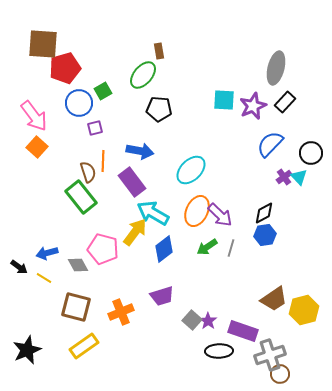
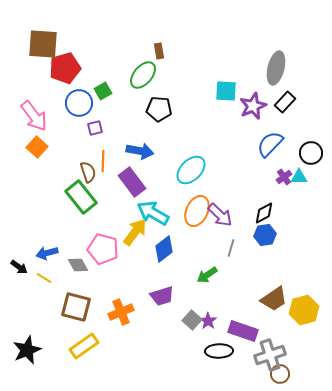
cyan square at (224, 100): moved 2 px right, 9 px up
cyan triangle at (299, 177): rotated 48 degrees counterclockwise
green arrow at (207, 247): moved 28 px down
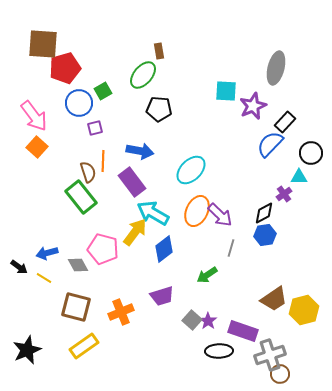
black rectangle at (285, 102): moved 20 px down
purple cross at (284, 177): moved 17 px down
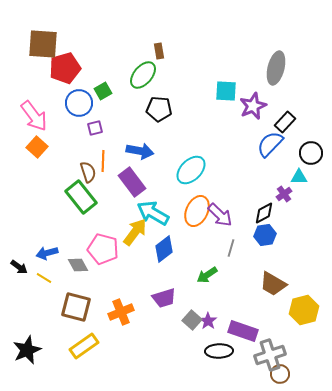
purple trapezoid at (162, 296): moved 2 px right, 2 px down
brown trapezoid at (274, 299): moved 1 px left, 15 px up; rotated 64 degrees clockwise
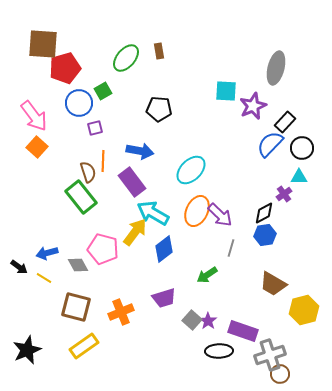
green ellipse at (143, 75): moved 17 px left, 17 px up
black circle at (311, 153): moved 9 px left, 5 px up
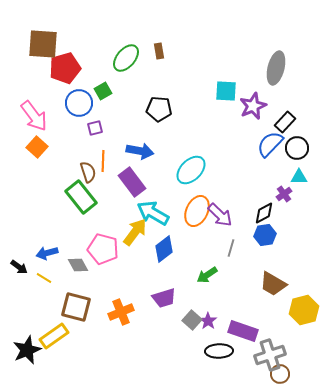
black circle at (302, 148): moved 5 px left
yellow rectangle at (84, 346): moved 30 px left, 10 px up
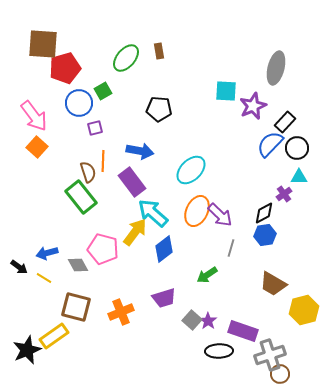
cyan arrow at (153, 213): rotated 12 degrees clockwise
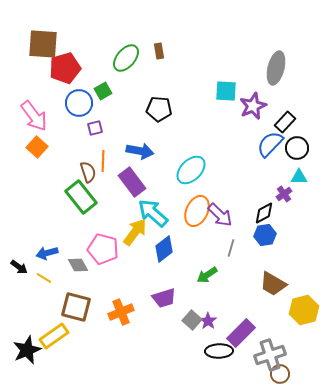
purple rectangle at (243, 331): moved 2 px left, 2 px down; rotated 64 degrees counterclockwise
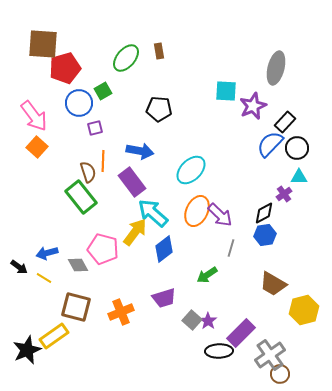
gray cross at (270, 355): rotated 16 degrees counterclockwise
